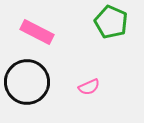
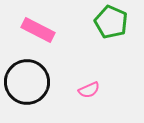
pink rectangle: moved 1 px right, 2 px up
pink semicircle: moved 3 px down
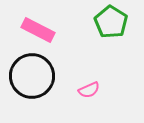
green pentagon: rotated 8 degrees clockwise
black circle: moved 5 px right, 6 px up
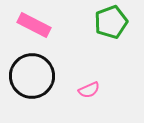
green pentagon: rotated 20 degrees clockwise
pink rectangle: moved 4 px left, 5 px up
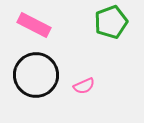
black circle: moved 4 px right, 1 px up
pink semicircle: moved 5 px left, 4 px up
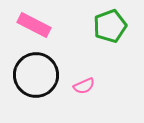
green pentagon: moved 1 px left, 4 px down
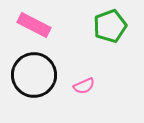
black circle: moved 2 px left
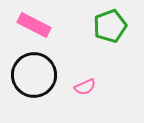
pink semicircle: moved 1 px right, 1 px down
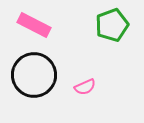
green pentagon: moved 2 px right, 1 px up
